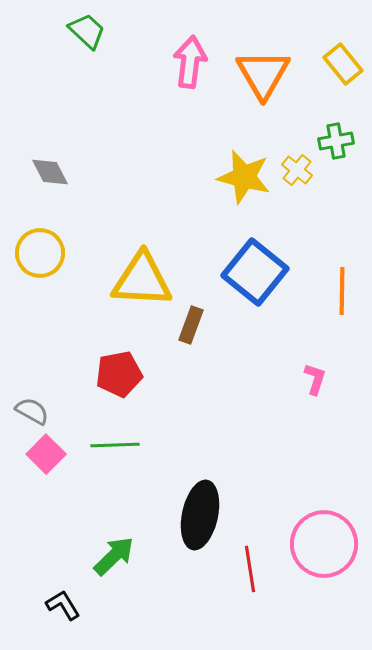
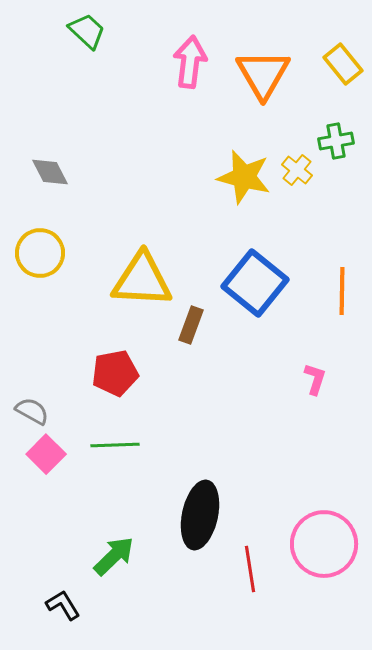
blue square: moved 11 px down
red pentagon: moved 4 px left, 1 px up
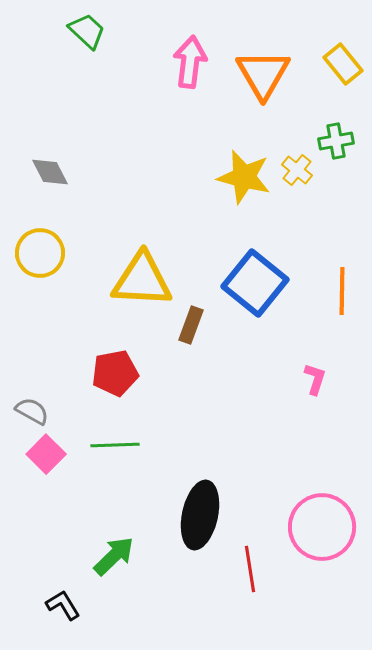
pink circle: moved 2 px left, 17 px up
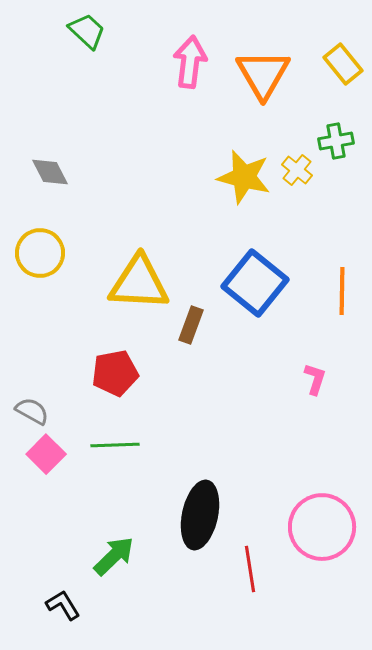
yellow triangle: moved 3 px left, 3 px down
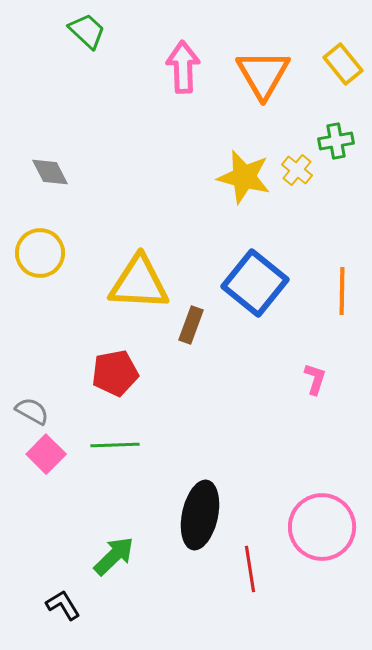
pink arrow: moved 7 px left, 5 px down; rotated 9 degrees counterclockwise
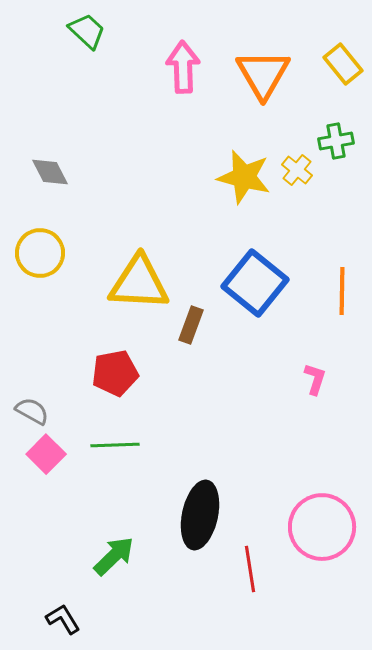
black L-shape: moved 14 px down
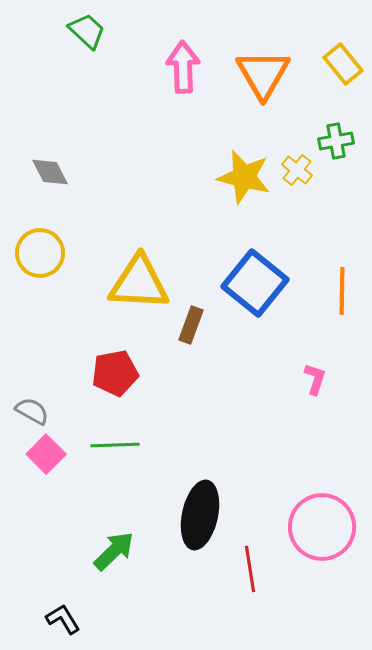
green arrow: moved 5 px up
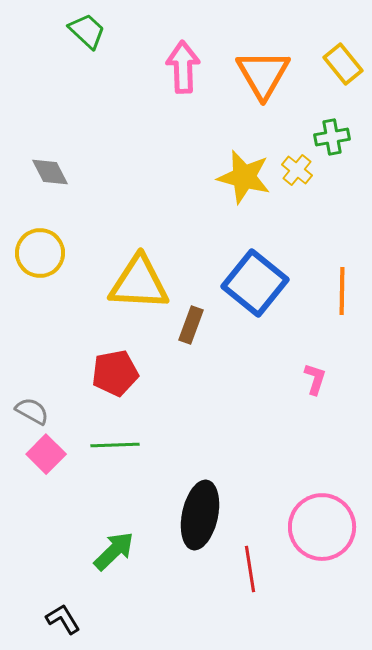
green cross: moved 4 px left, 4 px up
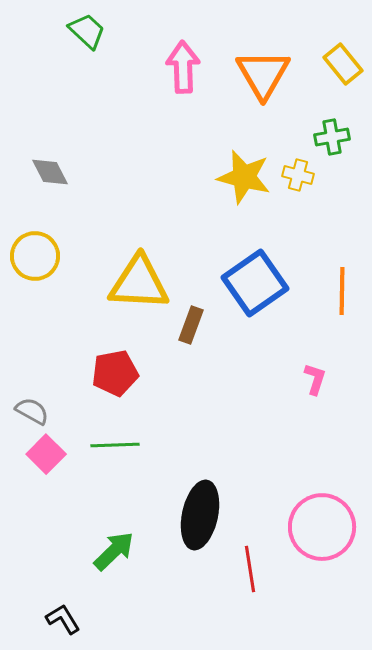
yellow cross: moved 1 px right, 5 px down; rotated 24 degrees counterclockwise
yellow circle: moved 5 px left, 3 px down
blue square: rotated 16 degrees clockwise
